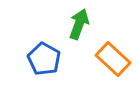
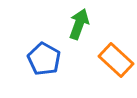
orange rectangle: moved 3 px right, 1 px down
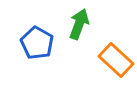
blue pentagon: moved 7 px left, 16 px up
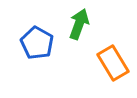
orange rectangle: moved 3 px left, 3 px down; rotated 16 degrees clockwise
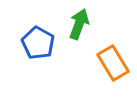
blue pentagon: moved 1 px right
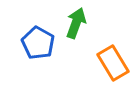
green arrow: moved 3 px left, 1 px up
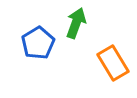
blue pentagon: rotated 12 degrees clockwise
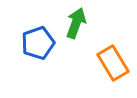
blue pentagon: rotated 12 degrees clockwise
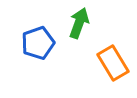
green arrow: moved 3 px right
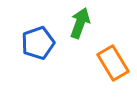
green arrow: moved 1 px right
